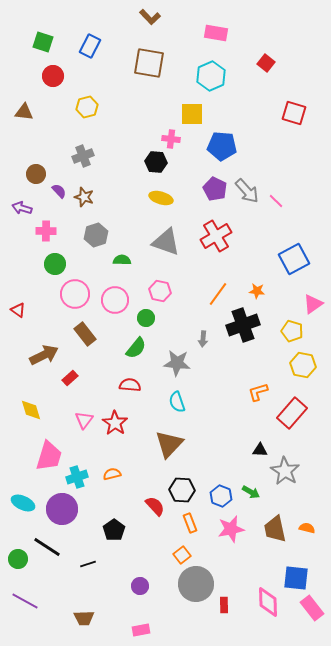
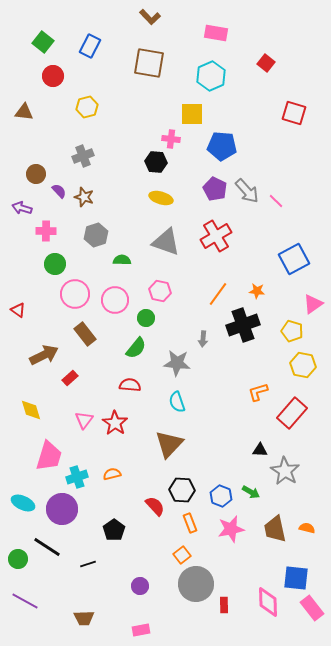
green square at (43, 42): rotated 20 degrees clockwise
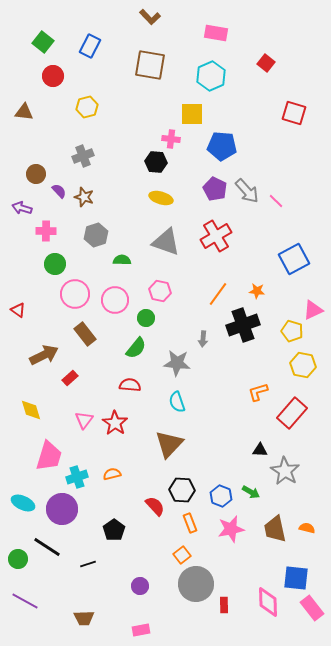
brown square at (149, 63): moved 1 px right, 2 px down
pink triangle at (313, 304): moved 6 px down; rotated 10 degrees clockwise
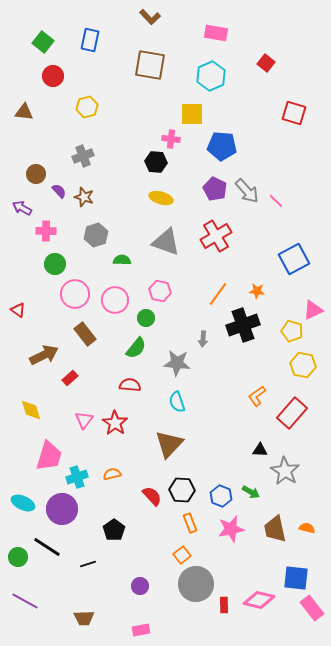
blue rectangle at (90, 46): moved 6 px up; rotated 15 degrees counterclockwise
purple arrow at (22, 208): rotated 12 degrees clockwise
orange L-shape at (258, 392): moved 1 px left, 4 px down; rotated 20 degrees counterclockwise
red semicircle at (155, 506): moved 3 px left, 10 px up
green circle at (18, 559): moved 2 px up
pink diamond at (268, 602): moved 9 px left, 2 px up; rotated 76 degrees counterclockwise
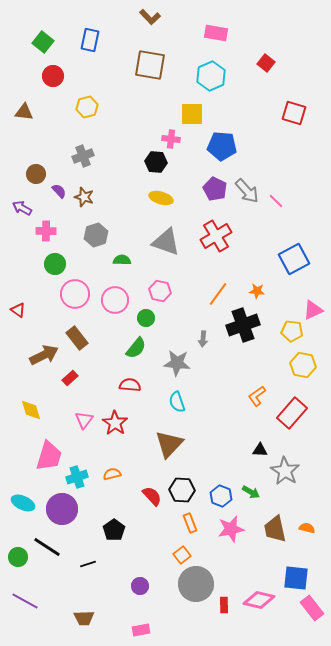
yellow pentagon at (292, 331): rotated 10 degrees counterclockwise
brown rectangle at (85, 334): moved 8 px left, 4 px down
